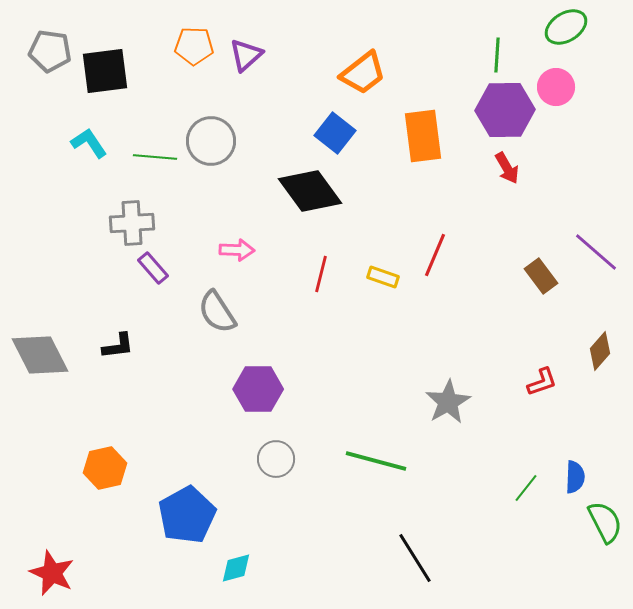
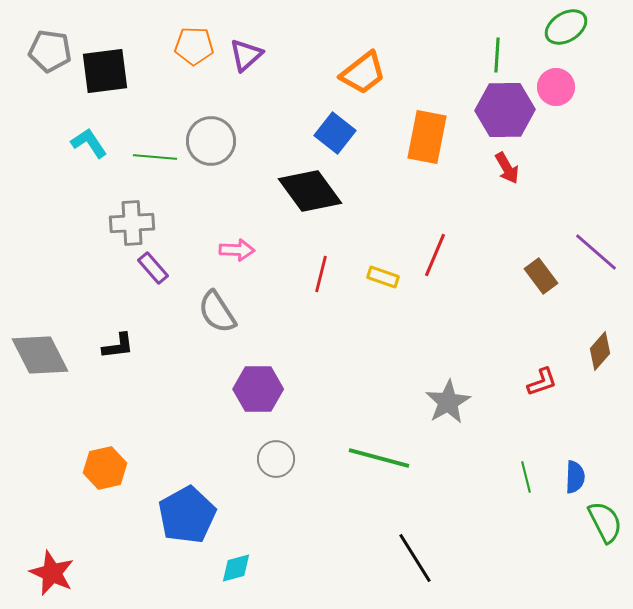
orange rectangle at (423, 136): moved 4 px right, 1 px down; rotated 18 degrees clockwise
green line at (376, 461): moved 3 px right, 3 px up
green line at (526, 488): moved 11 px up; rotated 52 degrees counterclockwise
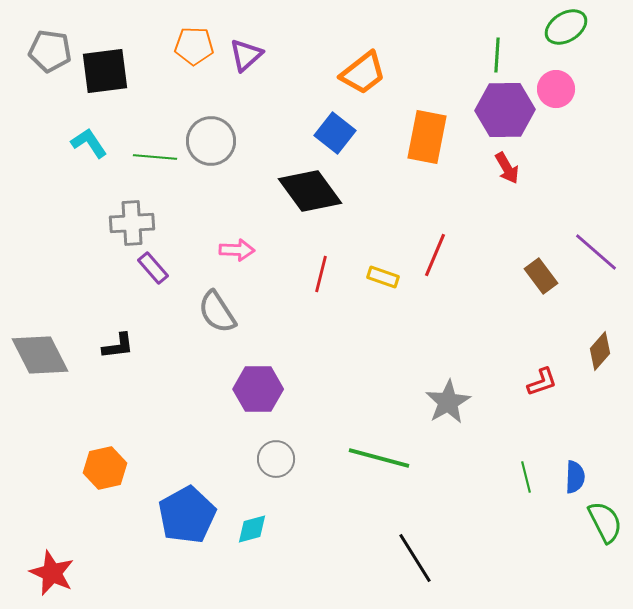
pink circle at (556, 87): moved 2 px down
cyan diamond at (236, 568): moved 16 px right, 39 px up
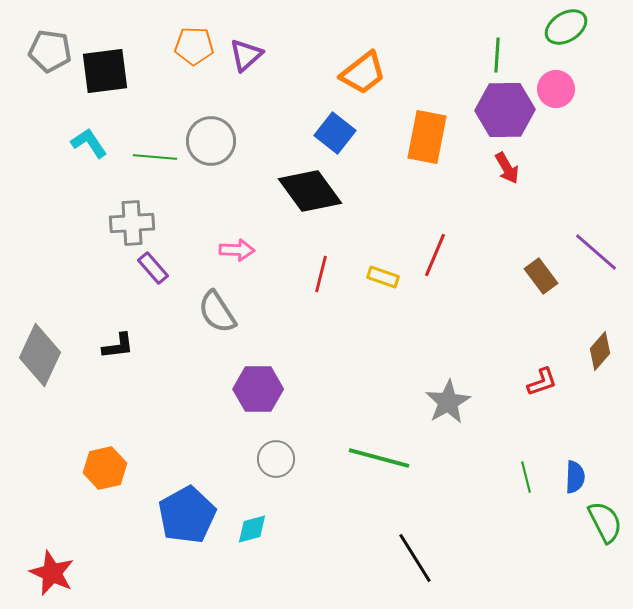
gray diamond at (40, 355): rotated 52 degrees clockwise
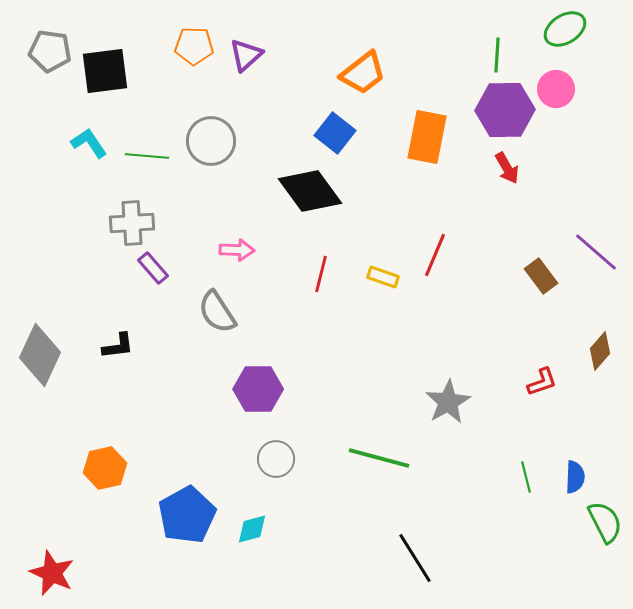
green ellipse at (566, 27): moved 1 px left, 2 px down
green line at (155, 157): moved 8 px left, 1 px up
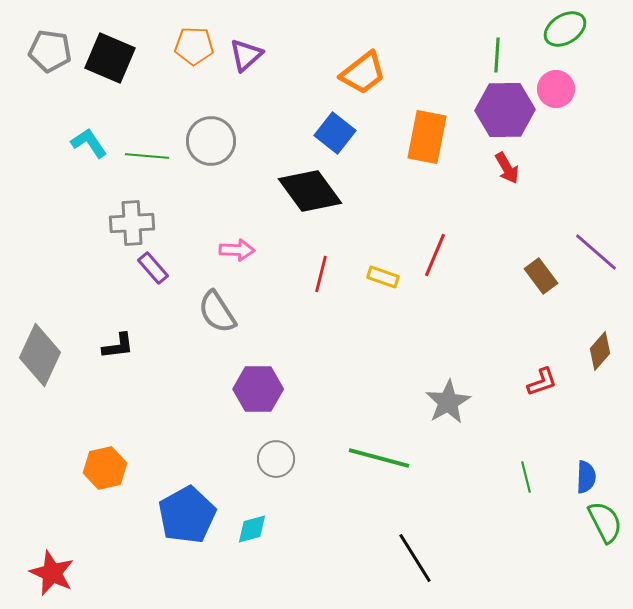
black square at (105, 71): moved 5 px right, 13 px up; rotated 30 degrees clockwise
blue semicircle at (575, 477): moved 11 px right
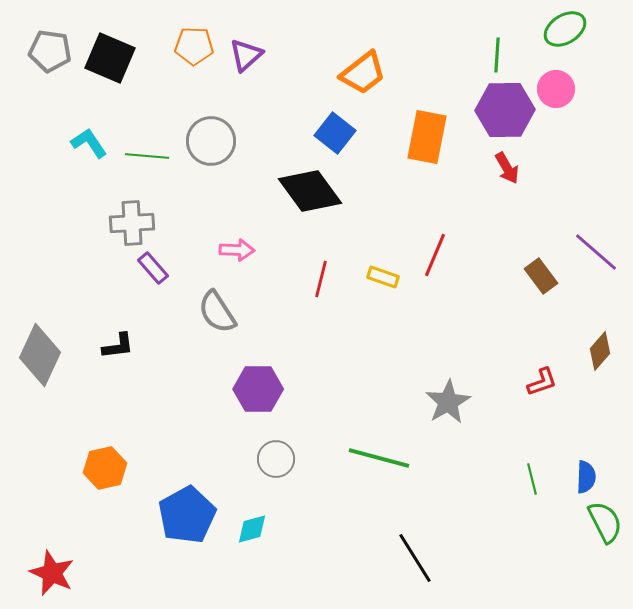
red line at (321, 274): moved 5 px down
green line at (526, 477): moved 6 px right, 2 px down
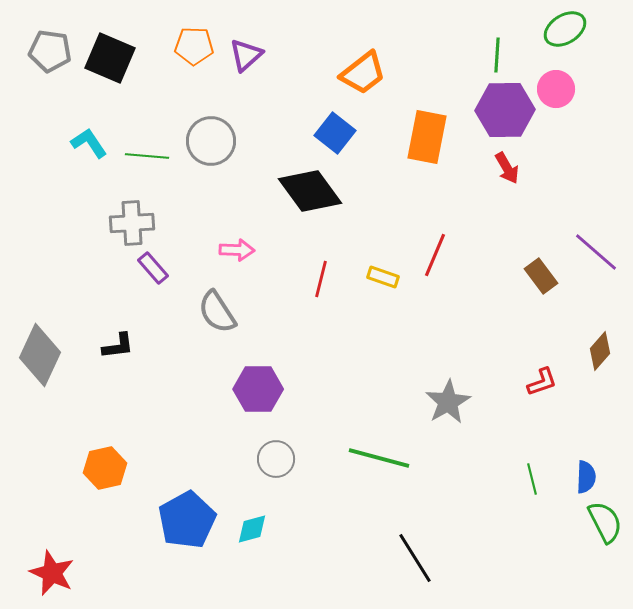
blue pentagon at (187, 515): moved 5 px down
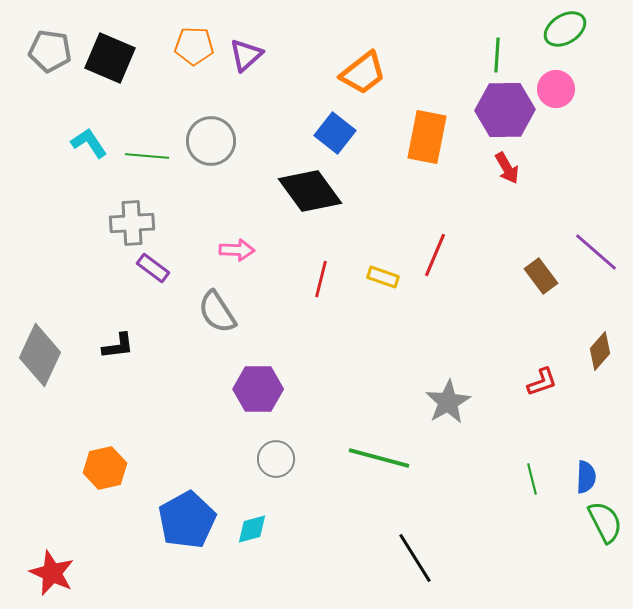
purple rectangle at (153, 268): rotated 12 degrees counterclockwise
